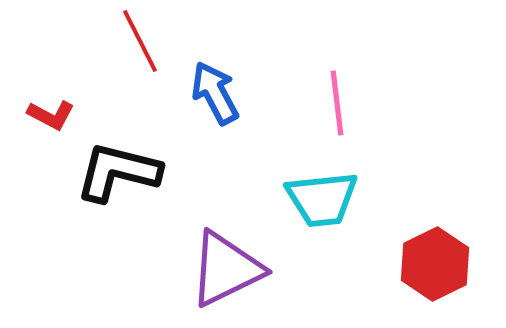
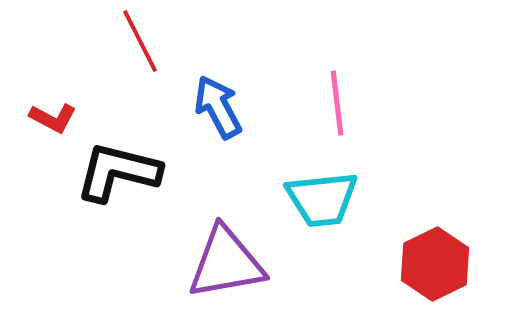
blue arrow: moved 3 px right, 14 px down
red L-shape: moved 2 px right, 3 px down
purple triangle: moved 6 px up; rotated 16 degrees clockwise
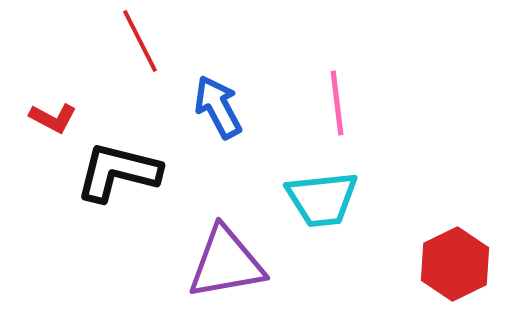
red hexagon: moved 20 px right
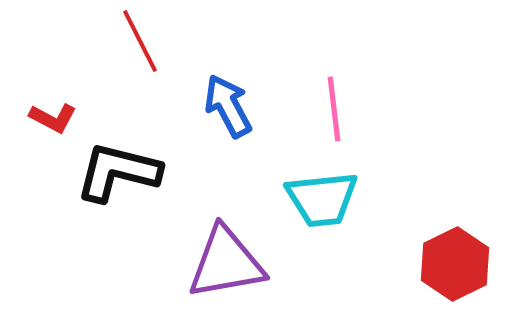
pink line: moved 3 px left, 6 px down
blue arrow: moved 10 px right, 1 px up
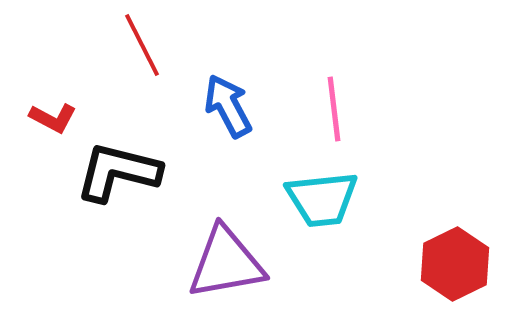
red line: moved 2 px right, 4 px down
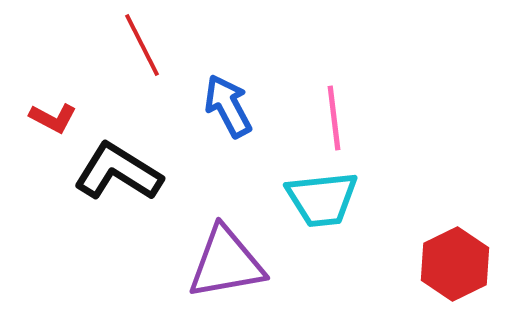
pink line: moved 9 px down
black L-shape: rotated 18 degrees clockwise
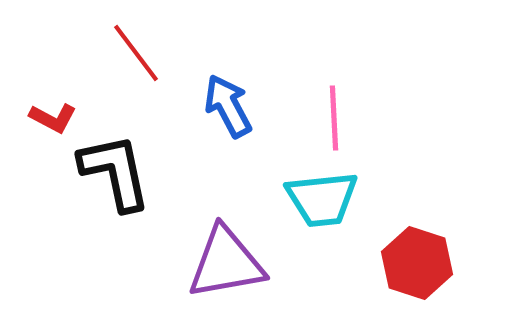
red line: moved 6 px left, 8 px down; rotated 10 degrees counterclockwise
pink line: rotated 4 degrees clockwise
black L-shape: moved 3 px left; rotated 46 degrees clockwise
red hexagon: moved 38 px left, 1 px up; rotated 16 degrees counterclockwise
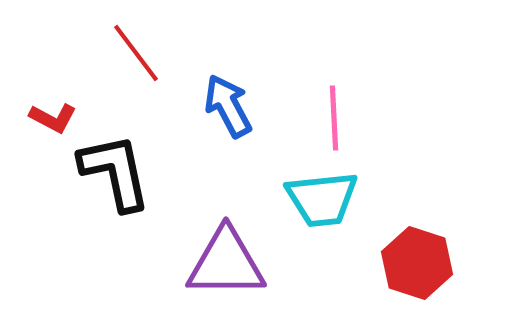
purple triangle: rotated 10 degrees clockwise
